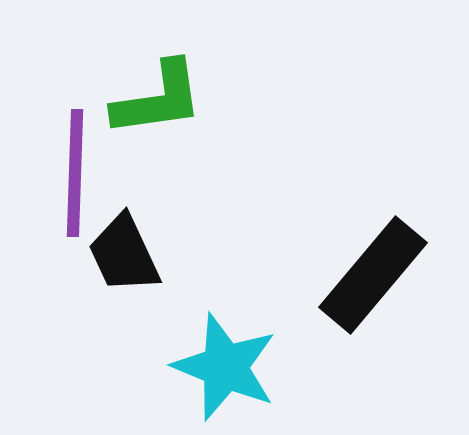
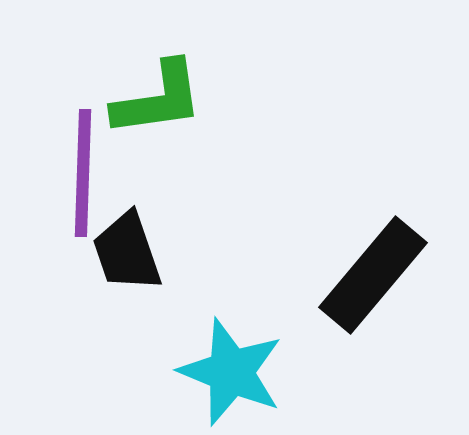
purple line: moved 8 px right
black trapezoid: moved 3 px right, 2 px up; rotated 6 degrees clockwise
cyan star: moved 6 px right, 5 px down
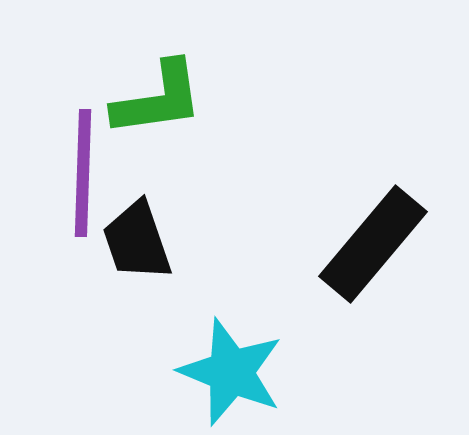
black trapezoid: moved 10 px right, 11 px up
black rectangle: moved 31 px up
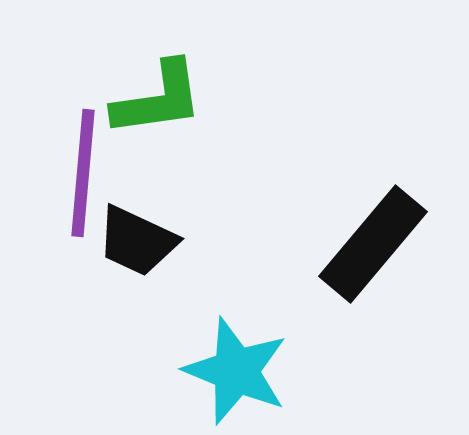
purple line: rotated 3 degrees clockwise
black trapezoid: rotated 46 degrees counterclockwise
cyan star: moved 5 px right, 1 px up
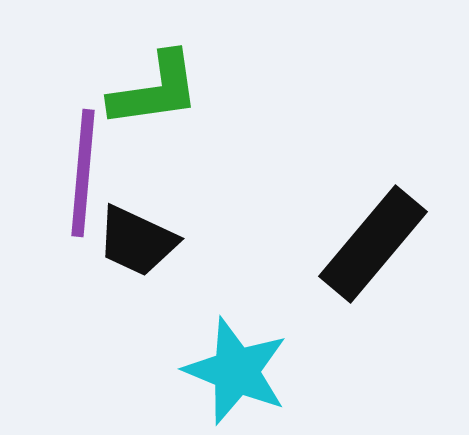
green L-shape: moved 3 px left, 9 px up
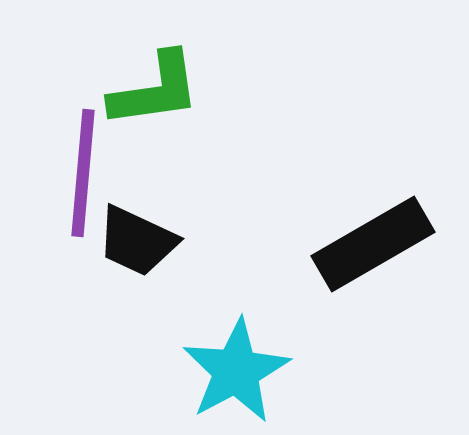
black rectangle: rotated 20 degrees clockwise
cyan star: rotated 22 degrees clockwise
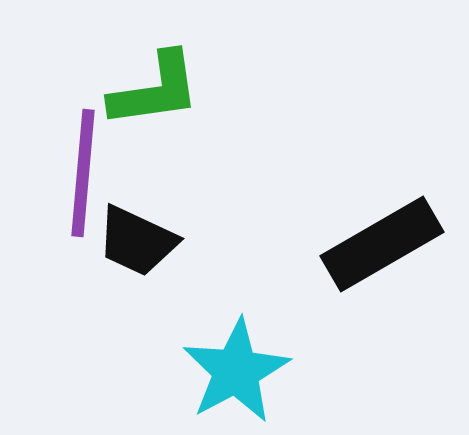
black rectangle: moved 9 px right
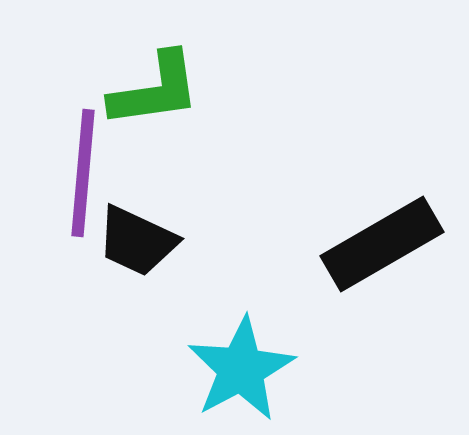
cyan star: moved 5 px right, 2 px up
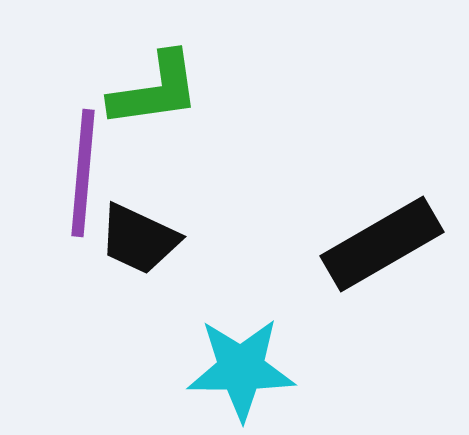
black trapezoid: moved 2 px right, 2 px up
cyan star: rotated 28 degrees clockwise
